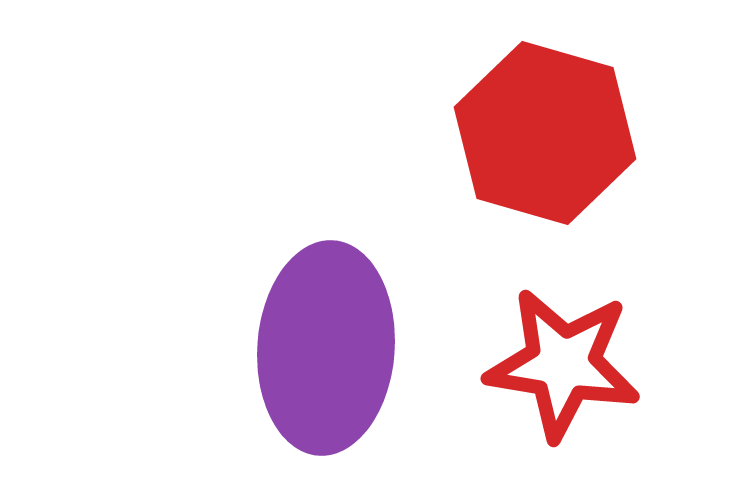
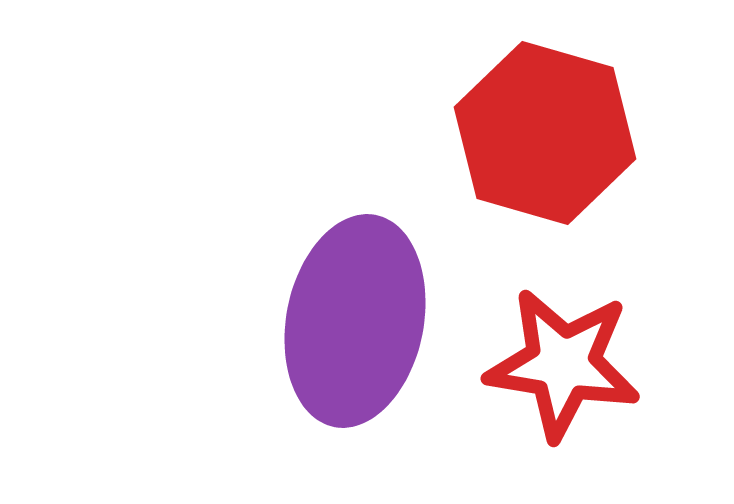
purple ellipse: moved 29 px right, 27 px up; rotated 7 degrees clockwise
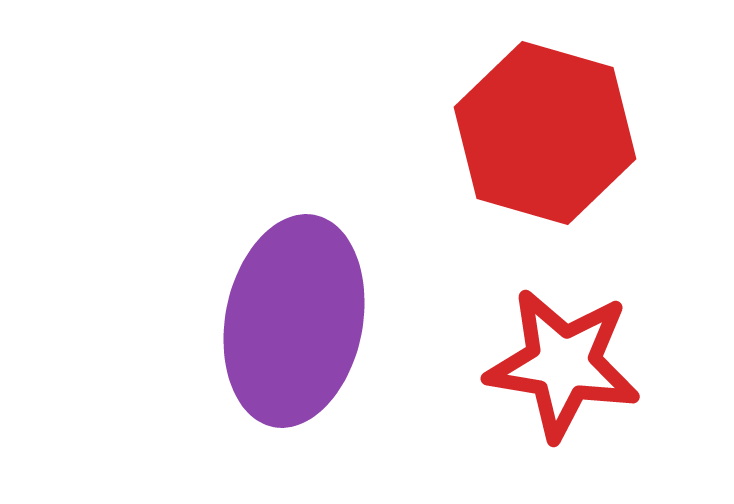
purple ellipse: moved 61 px left
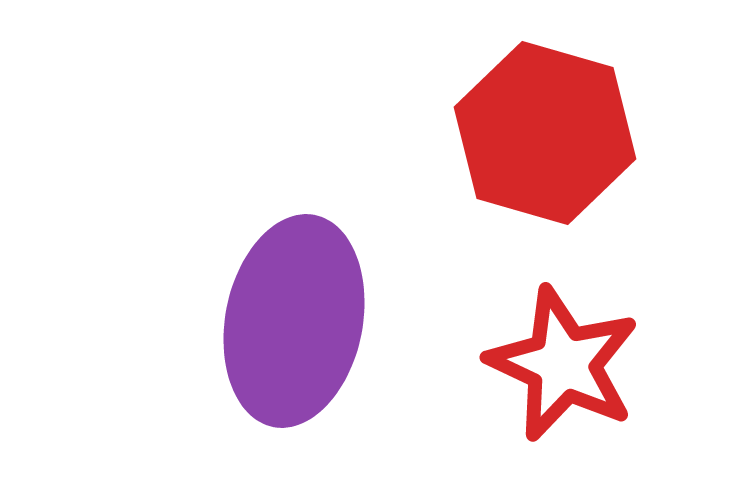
red star: rotated 16 degrees clockwise
